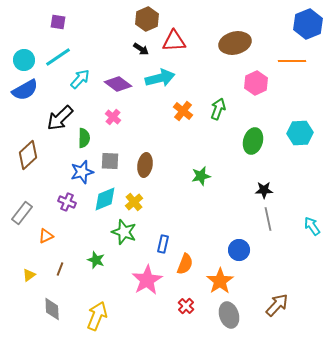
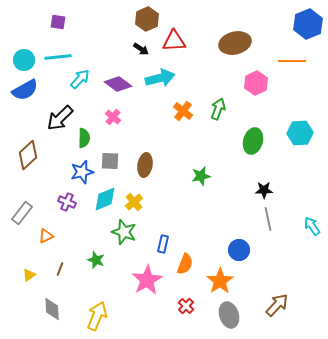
cyan line at (58, 57): rotated 28 degrees clockwise
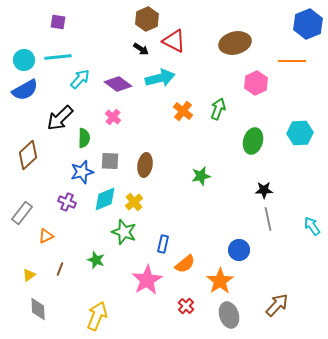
red triangle at (174, 41): rotated 30 degrees clockwise
orange semicircle at (185, 264): rotated 30 degrees clockwise
gray diamond at (52, 309): moved 14 px left
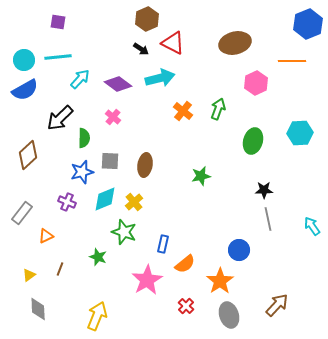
red triangle at (174, 41): moved 1 px left, 2 px down
green star at (96, 260): moved 2 px right, 3 px up
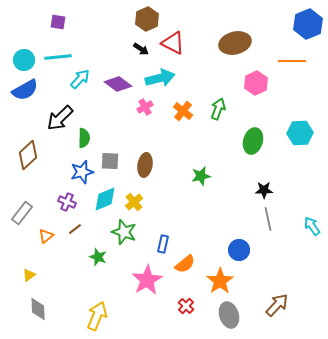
pink cross at (113, 117): moved 32 px right, 10 px up; rotated 21 degrees clockwise
orange triangle at (46, 236): rotated 14 degrees counterclockwise
brown line at (60, 269): moved 15 px right, 40 px up; rotated 32 degrees clockwise
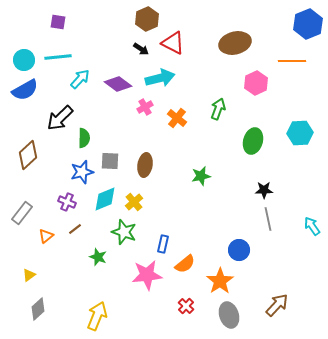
orange cross at (183, 111): moved 6 px left, 7 px down
pink star at (147, 280): moved 5 px up; rotated 24 degrees clockwise
gray diamond at (38, 309): rotated 50 degrees clockwise
